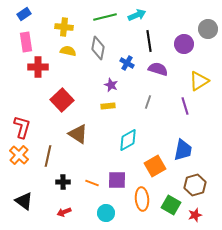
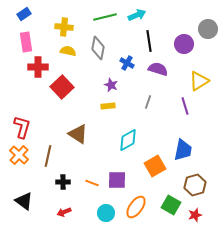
red square: moved 13 px up
orange ellipse: moved 6 px left, 8 px down; rotated 40 degrees clockwise
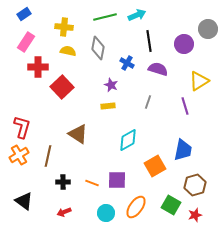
pink rectangle: rotated 42 degrees clockwise
orange cross: rotated 18 degrees clockwise
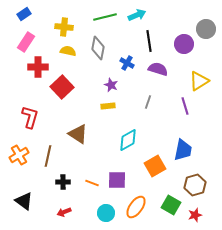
gray circle: moved 2 px left
red L-shape: moved 8 px right, 10 px up
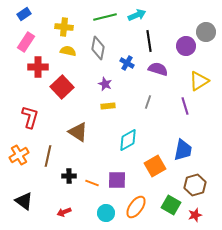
gray circle: moved 3 px down
purple circle: moved 2 px right, 2 px down
purple star: moved 6 px left, 1 px up
brown triangle: moved 2 px up
black cross: moved 6 px right, 6 px up
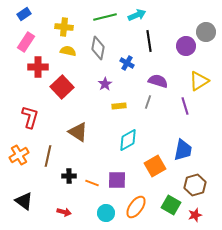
purple semicircle: moved 12 px down
purple star: rotated 16 degrees clockwise
yellow rectangle: moved 11 px right
red arrow: rotated 144 degrees counterclockwise
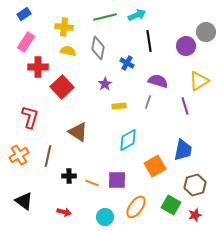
cyan circle: moved 1 px left, 4 px down
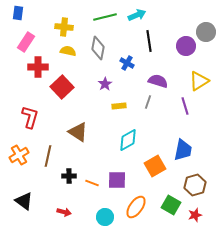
blue rectangle: moved 6 px left, 1 px up; rotated 48 degrees counterclockwise
